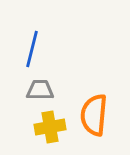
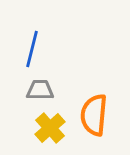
yellow cross: moved 1 px down; rotated 32 degrees counterclockwise
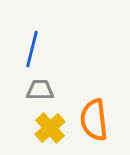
orange semicircle: moved 5 px down; rotated 12 degrees counterclockwise
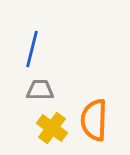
orange semicircle: rotated 9 degrees clockwise
yellow cross: moved 2 px right; rotated 12 degrees counterclockwise
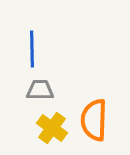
blue line: rotated 15 degrees counterclockwise
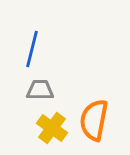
blue line: rotated 15 degrees clockwise
orange semicircle: rotated 9 degrees clockwise
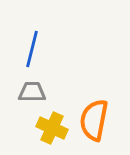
gray trapezoid: moved 8 px left, 2 px down
yellow cross: rotated 12 degrees counterclockwise
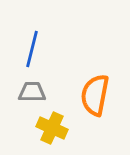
orange semicircle: moved 1 px right, 25 px up
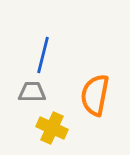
blue line: moved 11 px right, 6 px down
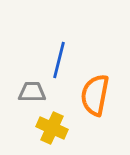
blue line: moved 16 px right, 5 px down
